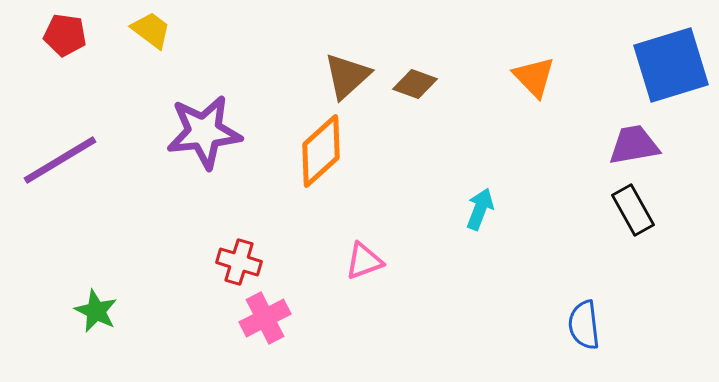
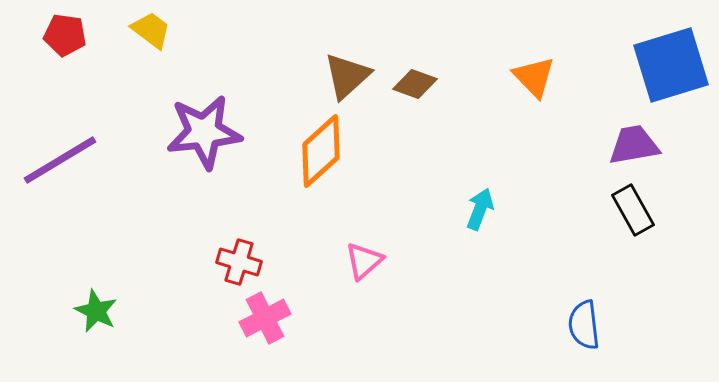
pink triangle: rotated 21 degrees counterclockwise
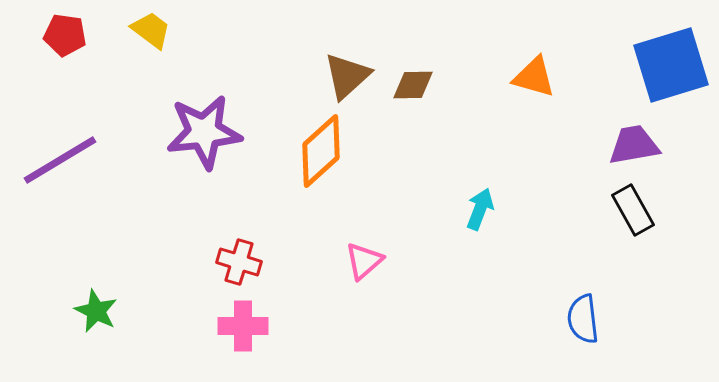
orange triangle: rotated 30 degrees counterclockwise
brown diamond: moved 2 px left, 1 px down; rotated 21 degrees counterclockwise
pink cross: moved 22 px left, 8 px down; rotated 27 degrees clockwise
blue semicircle: moved 1 px left, 6 px up
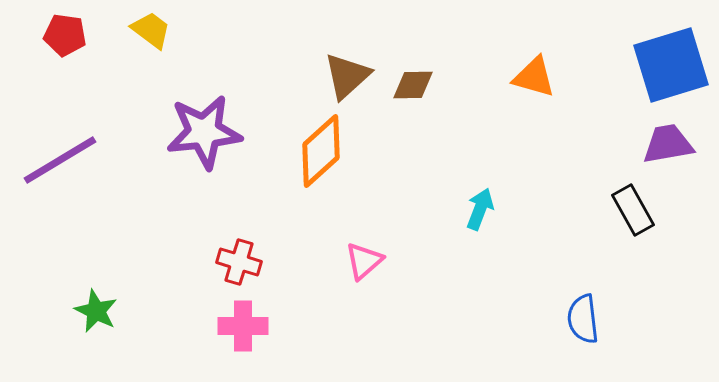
purple trapezoid: moved 34 px right, 1 px up
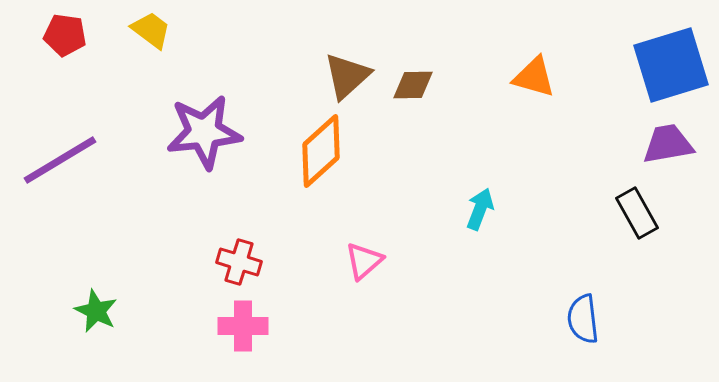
black rectangle: moved 4 px right, 3 px down
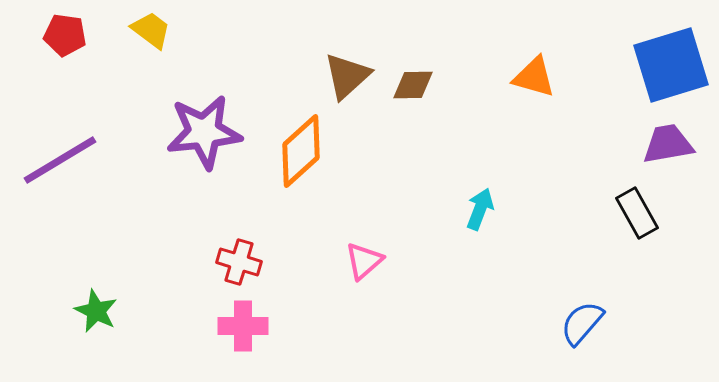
orange diamond: moved 20 px left
blue semicircle: moved 1 px left, 4 px down; rotated 48 degrees clockwise
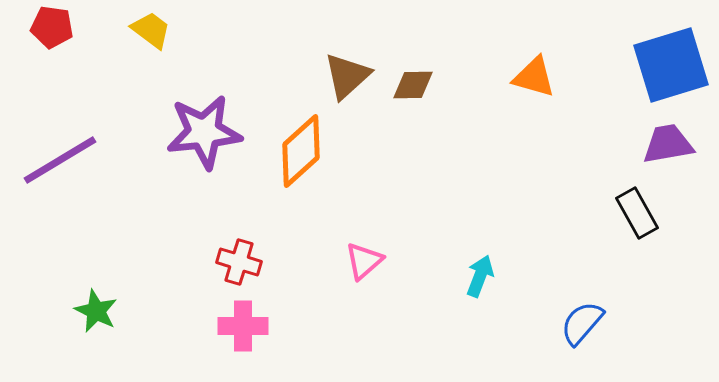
red pentagon: moved 13 px left, 8 px up
cyan arrow: moved 67 px down
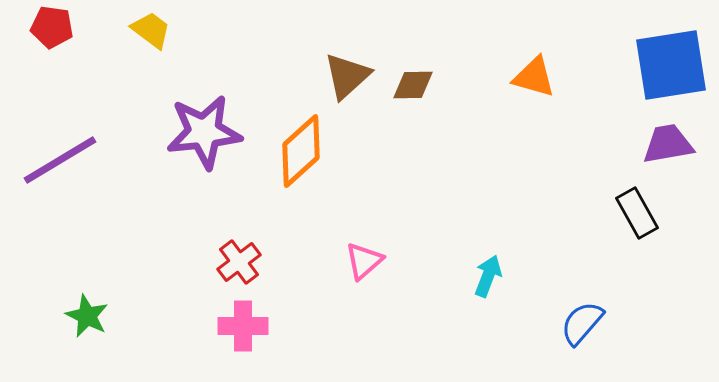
blue square: rotated 8 degrees clockwise
red cross: rotated 36 degrees clockwise
cyan arrow: moved 8 px right
green star: moved 9 px left, 5 px down
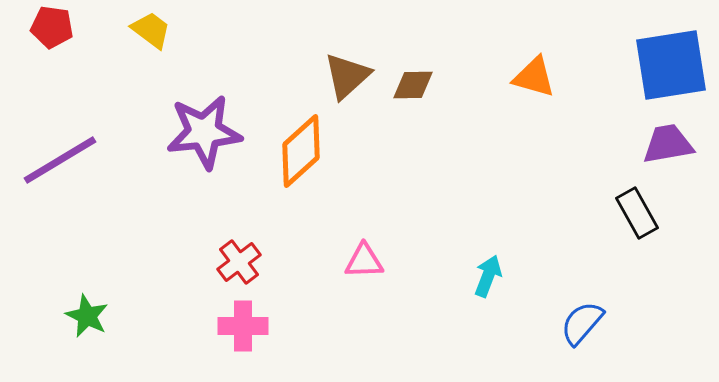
pink triangle: rotated 39 degrees clockwise
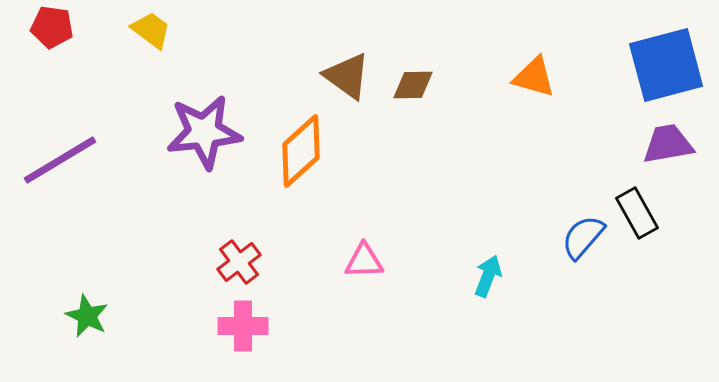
blue square: moved 5 px left; rotated 6 degrees counterclockwise
brown triangle: rotated 42 degrees counterclockwise
blue semicircle: moved 1 px right, 86 px up
